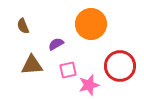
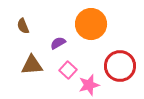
purple semicircle: moved 2 px right, 1 px up
pink square: rotated 36 degrees counterclockwise
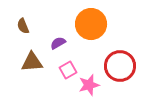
brown triangle: moved 3 px up
pink square: rotated 18 degrees clockwise
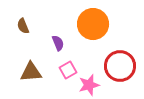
orange circle: moved 2 px right
purple semicircle: rotated 98 degrees clockwise
brown triangle: moved 1 px left, 10 px down
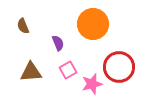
red circle: moved 1 px left, 1 px down
pink star: moved 3 px right, 1 px up
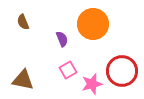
brown semicircle: moved 4 px up
purple semicircle: moved 4 px right, 4 px up
red circle: moved 3 px right, 4 px down
brown triangle: moved 8 px left, 8 px down; rotated 15 degrees clockwise
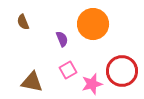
brown triangle: moved 9 px right, 2 px down
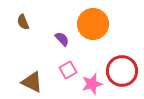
purple semicircle: rotated 21 degrees counterclockwise
brown triangle: rotated 15 degrees clockwise
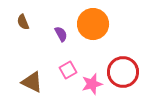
purple semicircle: moved 1 px left, 5 px up; rotated 14 degrees clockwise
red circle: moved 1 px right, 1 px down
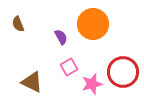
brown semicircle: moved 5 px left, 2 px down
purple semicircle: moved 3 px down
pink square: moved 1 px right, 3 px up
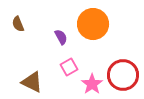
red circle: moved 3 px down
pink star: rotated 20 degrees counterclockwise
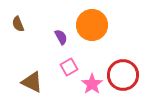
orange circle: moved 1 px left, 1 px down
